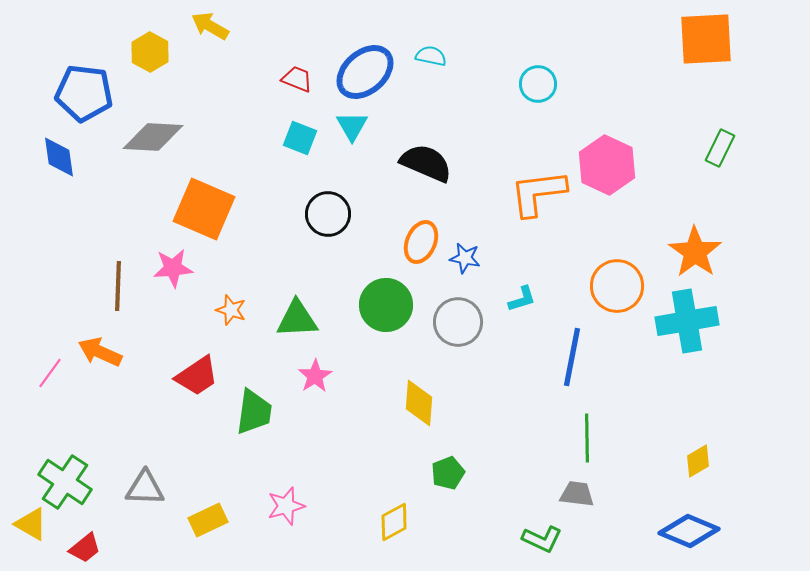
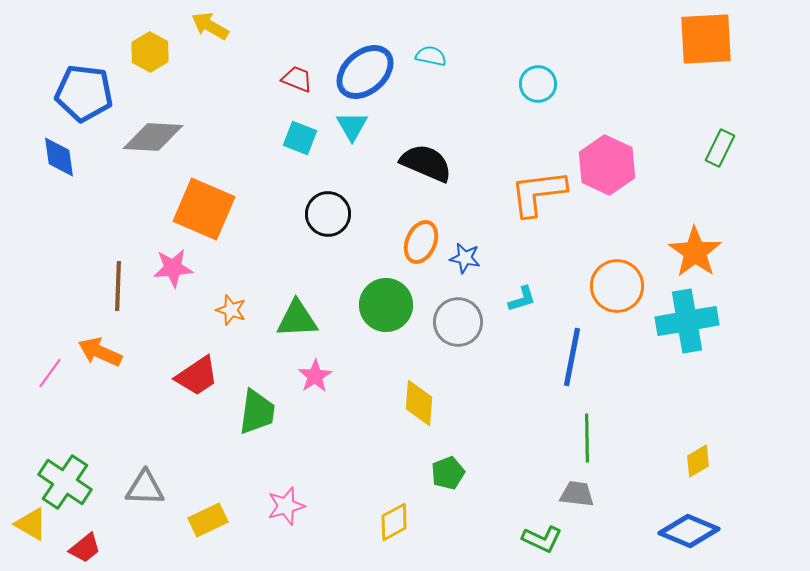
green trapezoid at (254, 412): moved 3 px right
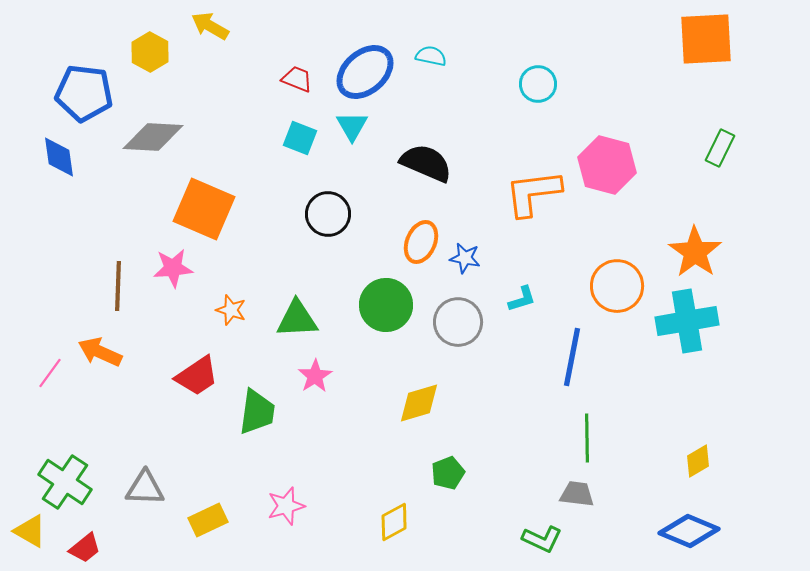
pink hexagon at (607, 165): rotated 10 degrees counterclockwise
orange L-shape at (538, 193): moved 5 px left
yellow diamond at (419, 403): rotated 69 degrees clockwise
yellow triangle at (31, 524): moved 1 px left, 7 px down
